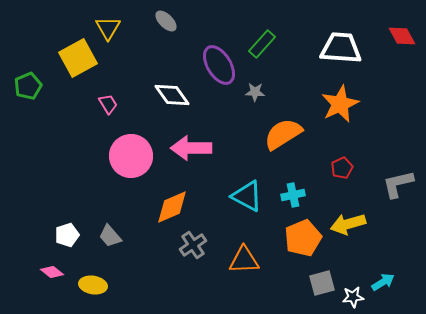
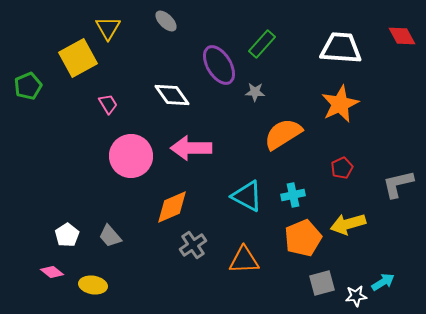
white pentagon: rotated 15 degrees counterclockwise
white star: moved 3 px right, 1 px up
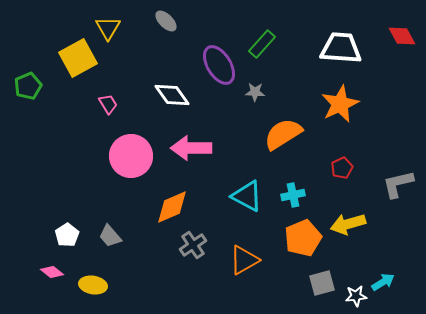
orange triangle: rotated 28 degrees counterclockwise
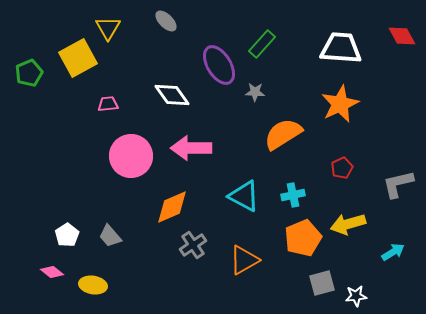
green pentagon: moved 1 px right, 13 px up
pink trapezoid: rotated 65 degrees counterclockwise
cyan triangle: moved 3 px left
cyan arrow: moved 10 px right, 30 px up
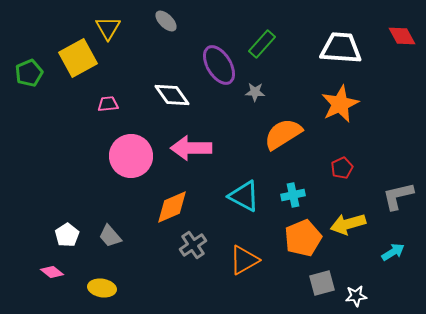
gray L-shape: moved 12 px down
yellow ellipse: moved 9 px right, 3 px down
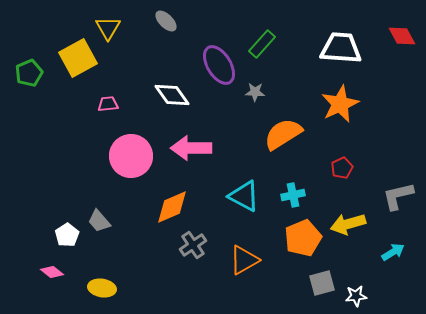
gray trapezoid: moved 11 px left, 15 px up
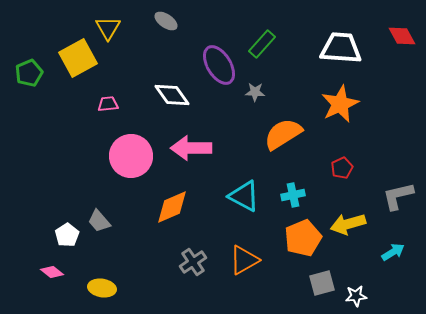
gray ellipse: rotated 10 degrees counterclockwise
gray cross: moved 17 px down
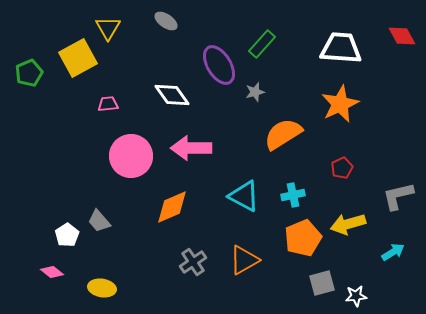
gray star: rotated 18 degrees counterclockwise
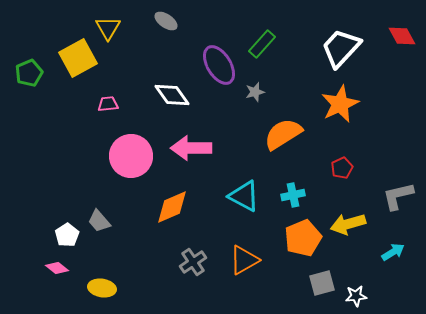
white trapezoid: rotated 51 degrees counterclockwise
pink diamond: moved 5 px right, 4 px up
